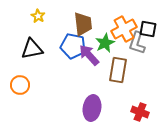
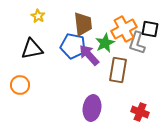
black square: moved 2 px right
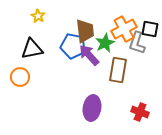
brown trapezoid: moved 2 px right, 7 px down
orange circle: moved 8 px up
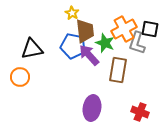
yellow star: moved 34 px right, 3 px up
green star: rotated 24 degrees counterclockwise
